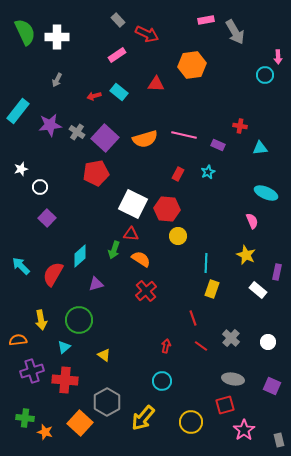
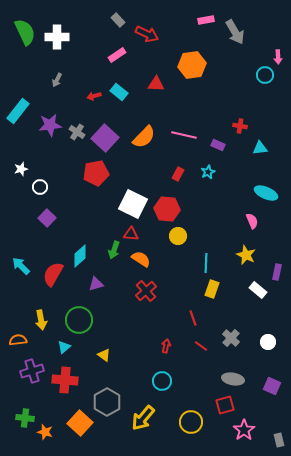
orange semicircle at (145, 139): moved 1 px left, 2 px up; rotated 30 degrees counterclockwise
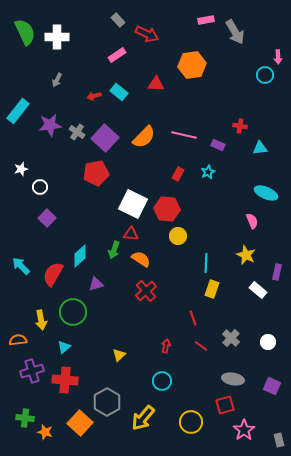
green circle at (79, 320): moved 6 px left, 8 px up
yellow triangle at (104, 355): moved 15 px right; rotated 40 degrees clockwise
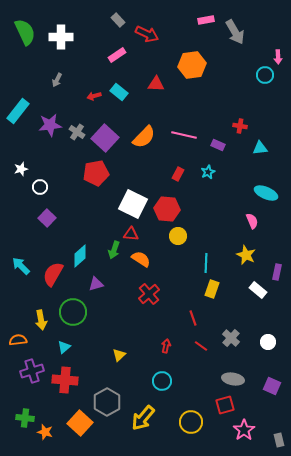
white cross at (57, 37): moved 4 px right
red cross at (146, 291): moved 3 px right, 3 px down
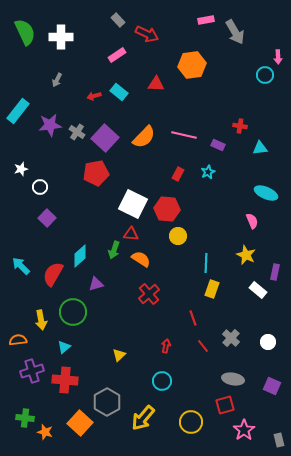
purple rectangle at (277, 272): moved 2 px left
red line at (201, 346): moved 2 px right; rotated 16 degrees clockwise
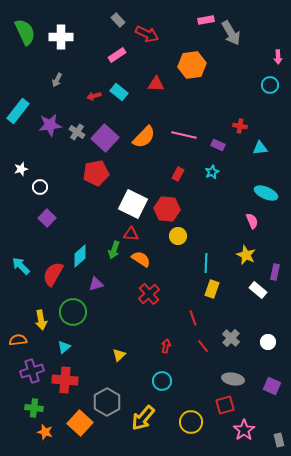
gray arrow at (235, 32): moved 4 px left, 1 px down
cyan circle at (265, 75): moved 5 px right, 10 px down
cyan star at (208, 172): moved 4 px right
green cross at (25, 418): moved 9 px right, 10 px up
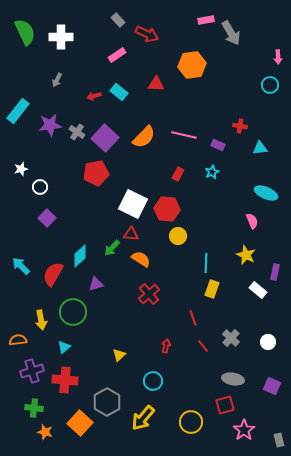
green arrow at (114, 250): moved 2 px left, 2 px up; rotated 24 degrees clockwise
cyan circle at (162, 381): moved 9 px left
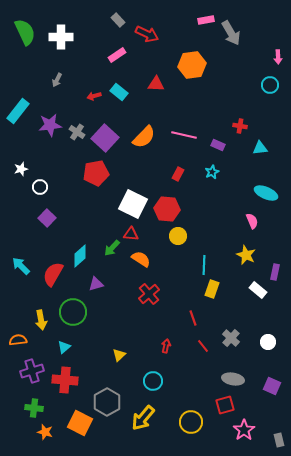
cyan line at (206, 263): moved 2 px left, 2 px down
orange square at (80, 423): rotated 15 degrees counterclockwise
